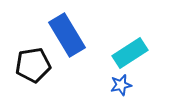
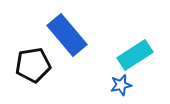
blue rectangle: rotated 9 degrees counterclockwise
cyan rectangle: moved 5 px right, 2 px down
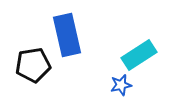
blue rectangle: rotated 27 degrees clockwise
cyan rectangle: moved 4 px right
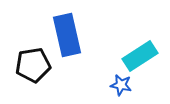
cyan rectangle: moved 1 px right, 1 px down
blue star: rotated 25 degrees clockwise
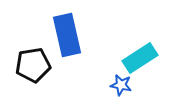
cyan rectangle: moved 2 px down
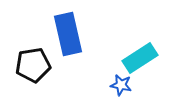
blue rectangle: moved 1 px right, 1 px up
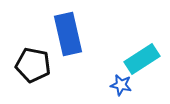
cyan rectangle: moved 2 px right, 1 px down
black pentagon: rotated 20 degrees clockwise
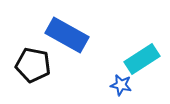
blue rectangle: moved 1 px left, 1 px down; rotated 48 degrees counterclockwise
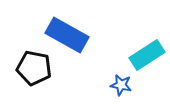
cyan rectangle: moved 5 px right, 4 px up
black pentagon: moved 1 px right, 3 px down
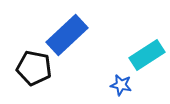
blue rectangle: rotated 72 degrees counterclockwise
